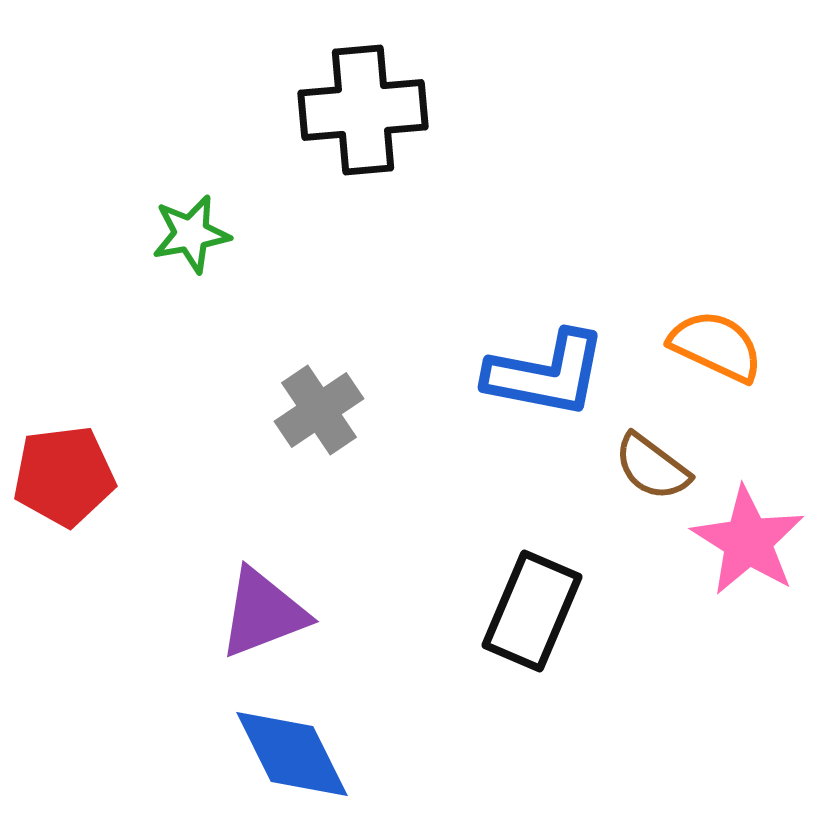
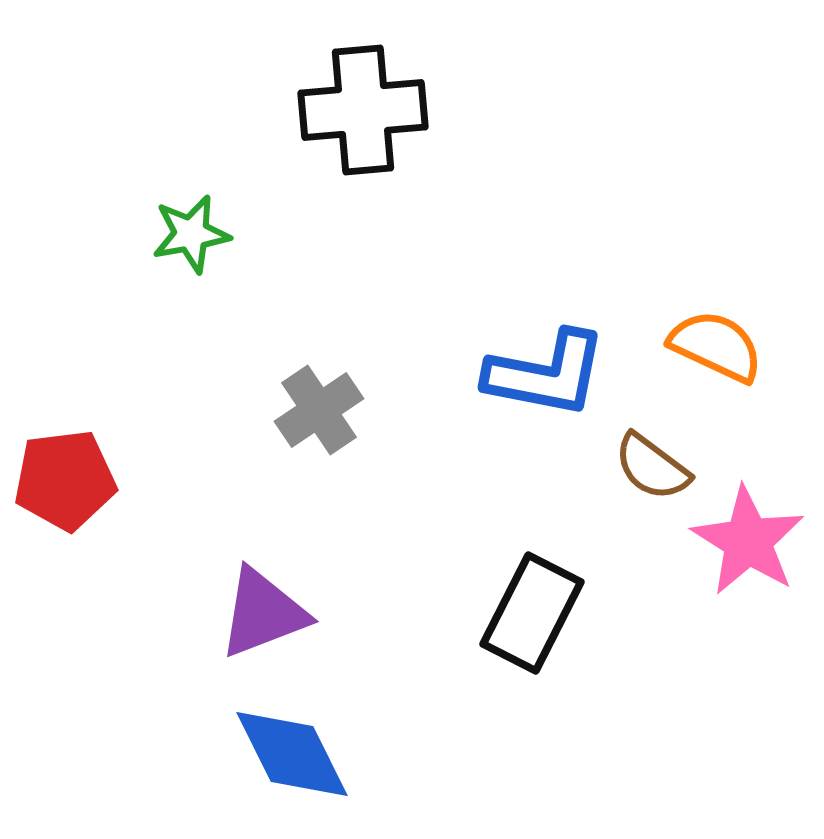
red pentagon: moved 1 px right, 4 px down
black rectangle: moved 2 px down; rotated 4 degrees clockwise
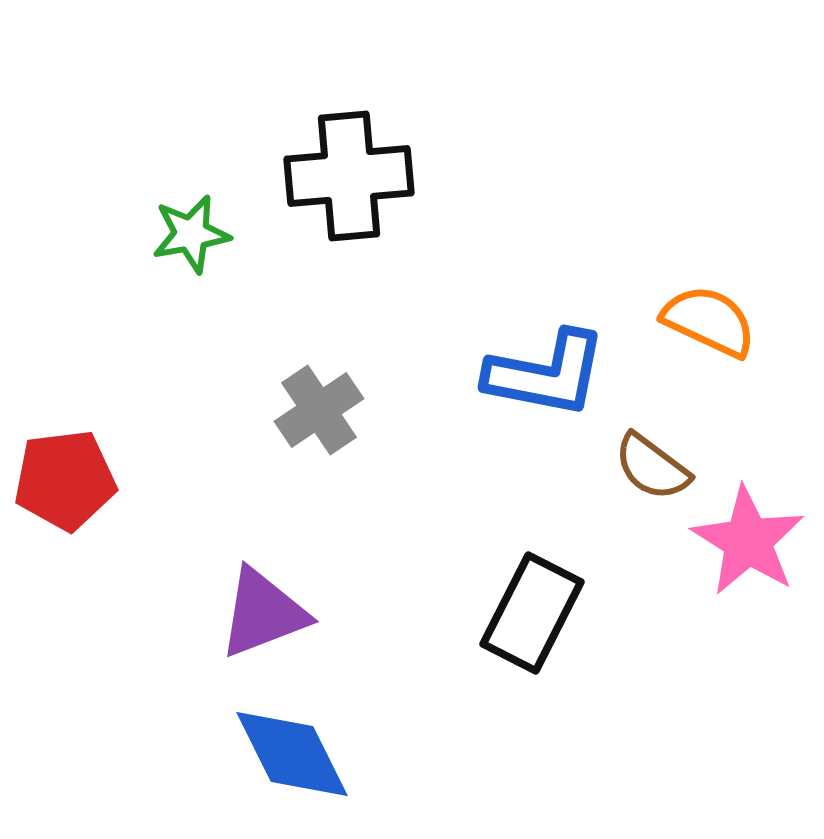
black cross: moved 14 px left, 66 px down
orange semicircle: moved 7 px left, 25 px up
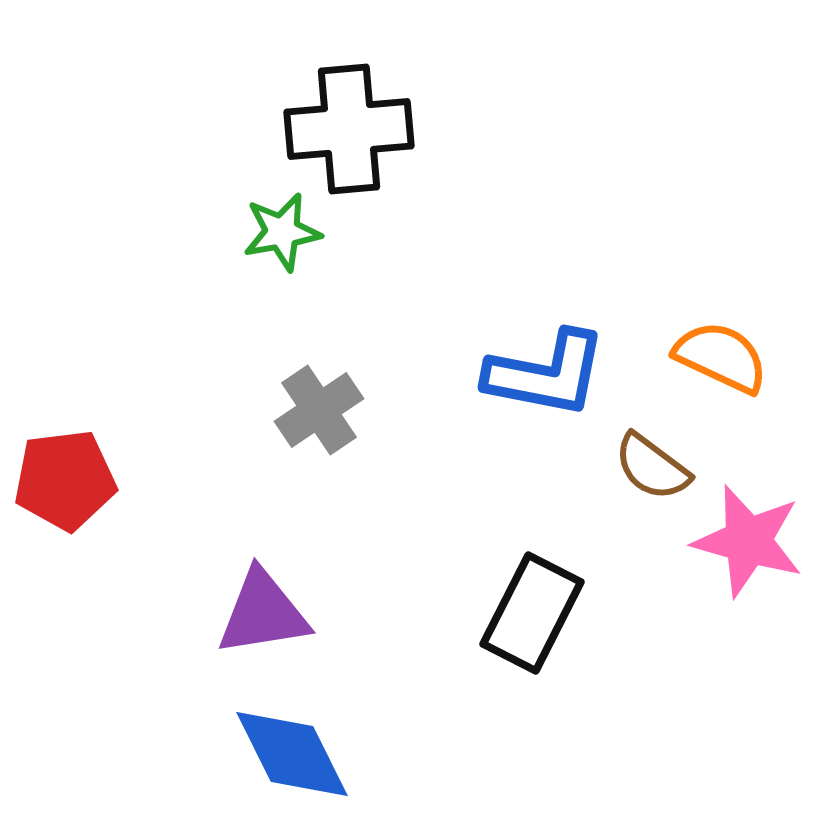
black cross: moved 47 px up
green star: moved 91 px right, 2 px up
orange semicircle: moved 12 px right, 36 px down
pink star: rotated 16 degrees counterclockwise
purple triangle: rotated 12 degrees clockwise
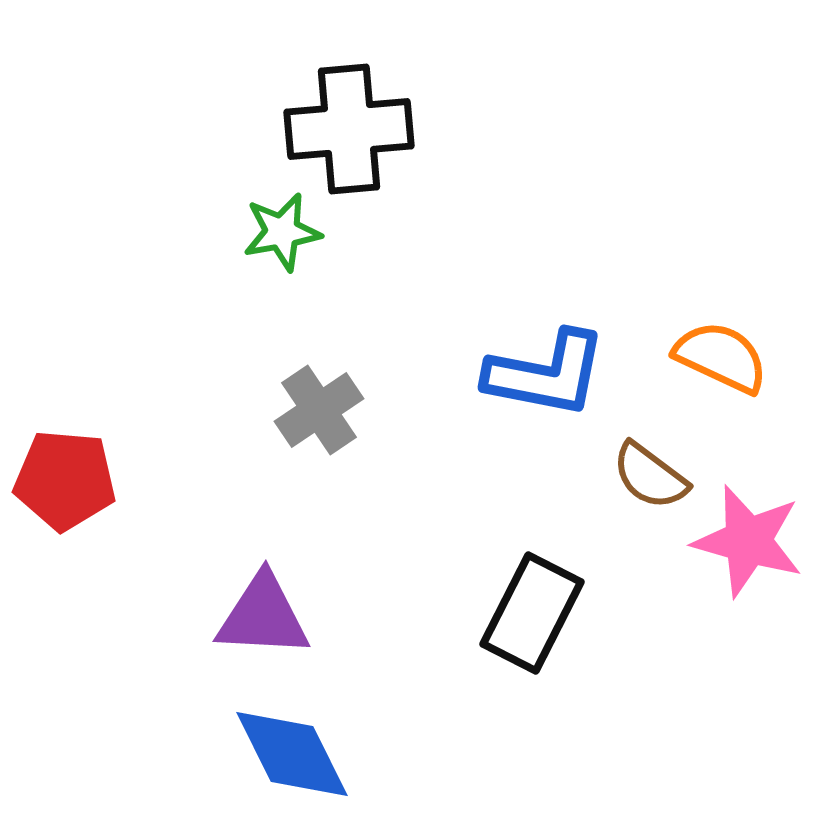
brown semicircle: moved 2 px left, 9 px down
red pentagon: rotated 12 degrees clockwise
purple triangle: moved 3 px down; rotated 12 degrees clockwise
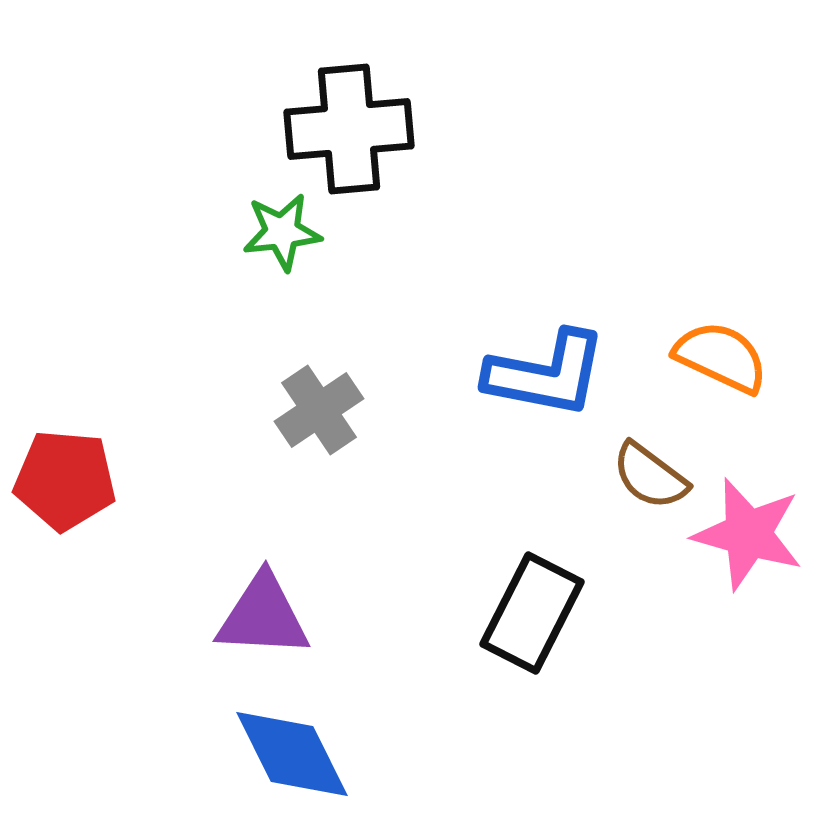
green star: rotated 4 degrees clockwise
pink star: moved 7 px up
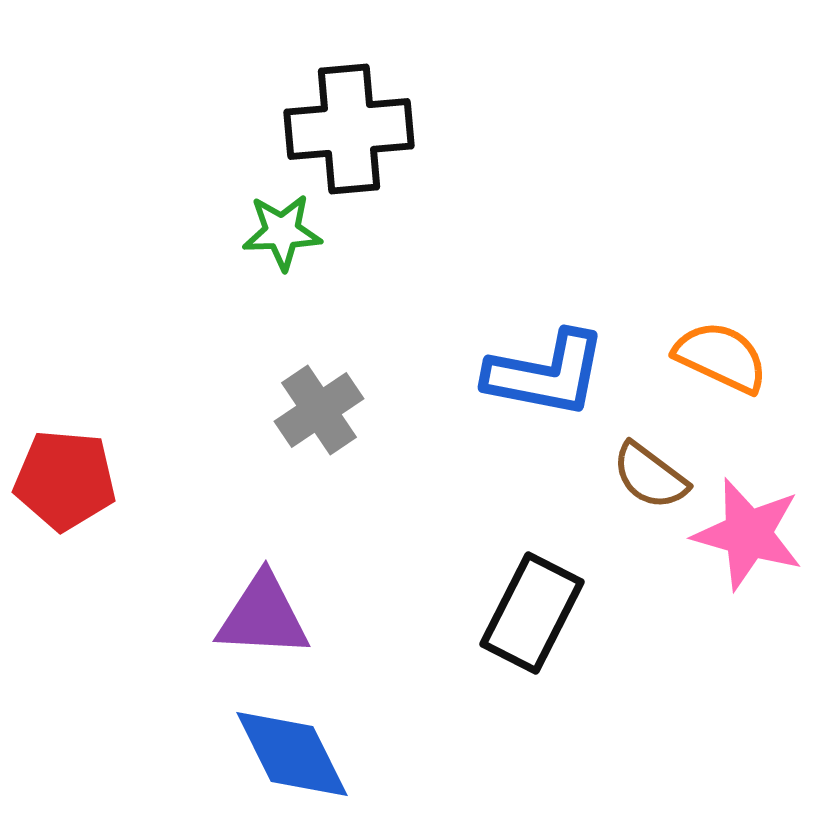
green star: rotated 4 degrees clockwise
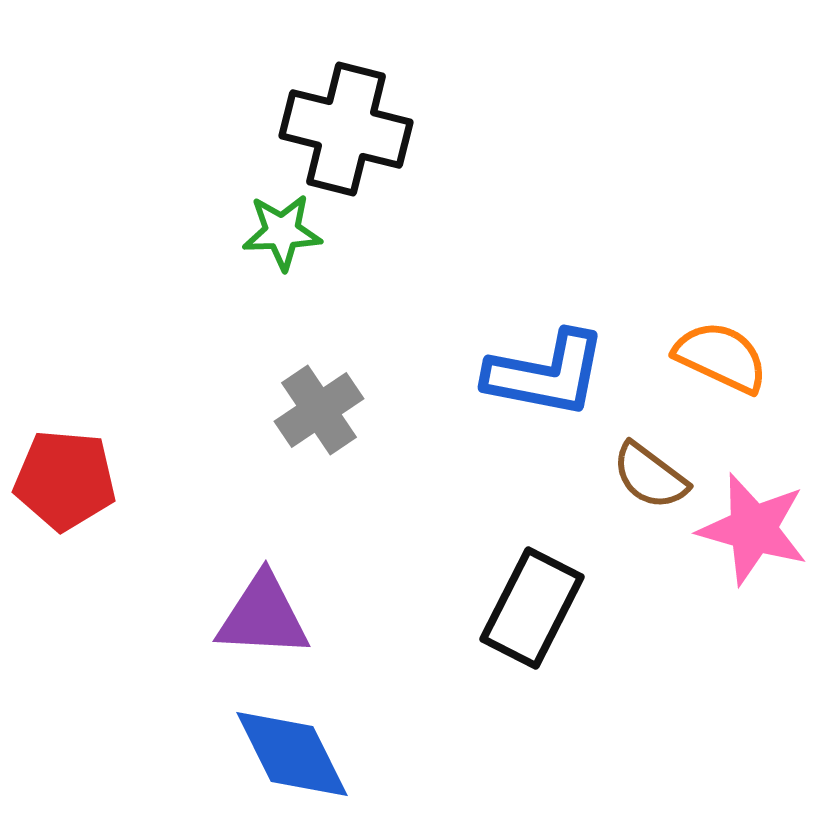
black cross: moved 3 px left; rotated 19 degrees clockwise
pink star: moved 5 px right, 5 px up
black rectangle: moved 5 px up
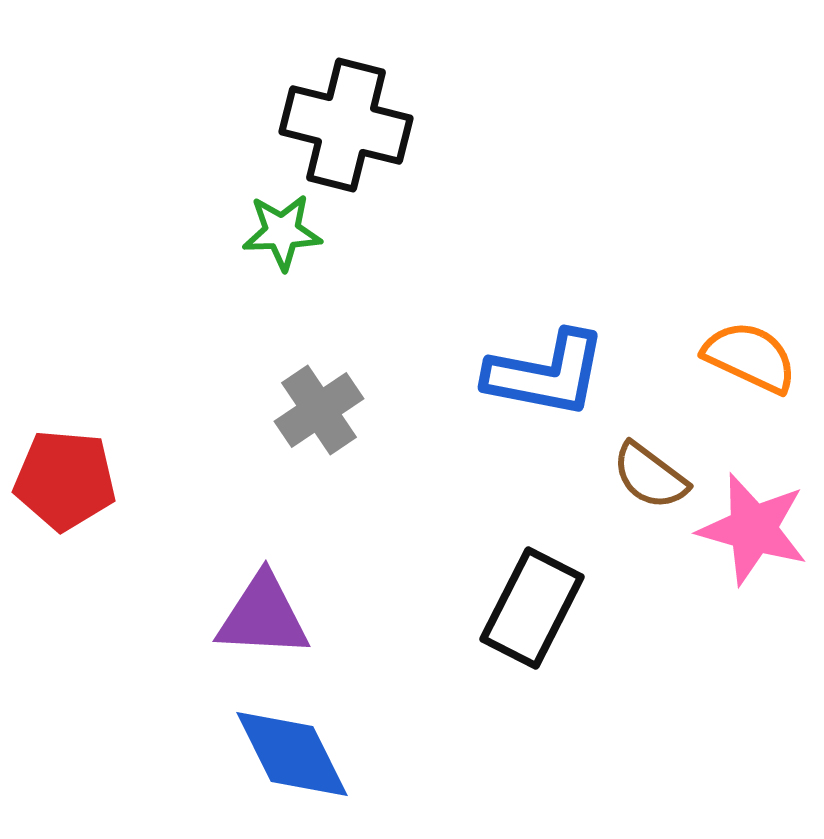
black cross: moved 4 px up
orange semicircle: moved 29 px right
